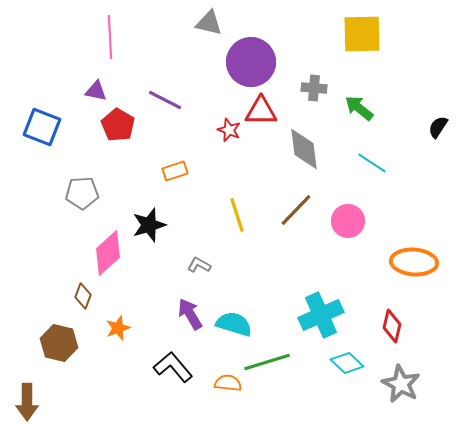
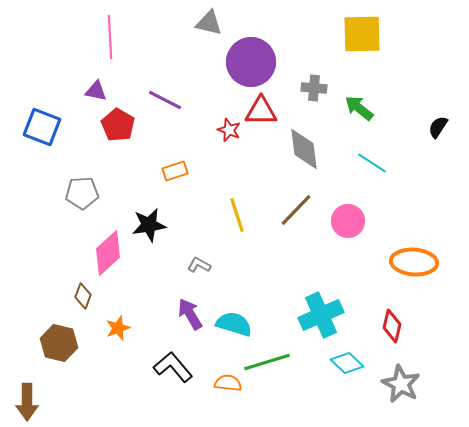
black star: rotated 8 degrees clockwise
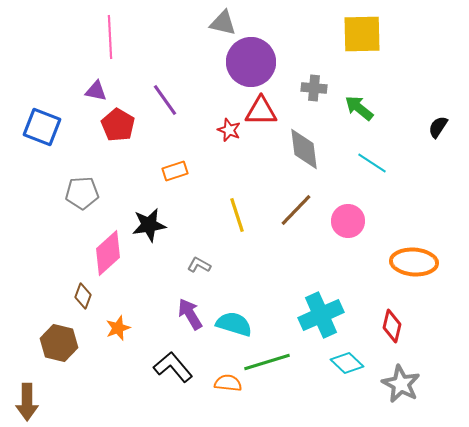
gray triangle: moved 14 px right
purple line: rotated 28 degrees clockwise
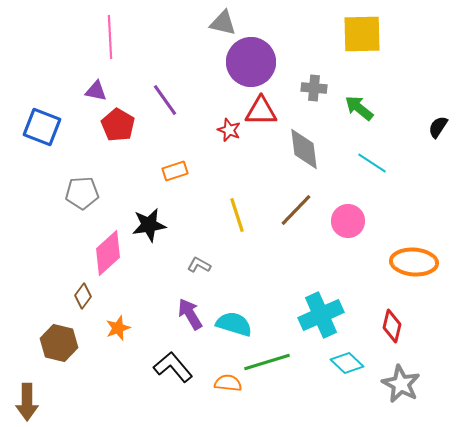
brown diamond: rotated 15 degrees clockwise
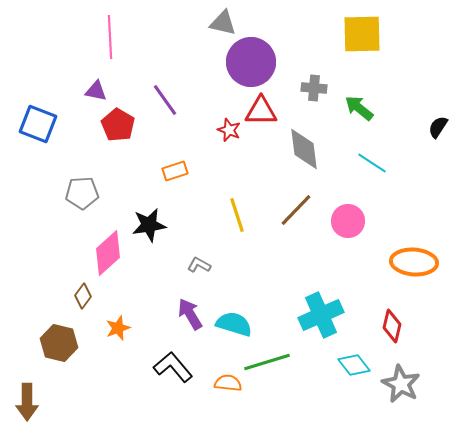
blue square: moved 4 px left, 3 px up
cyan diamond: moved 7 px right, 2 px down; rotated 8 degrees clockwise
